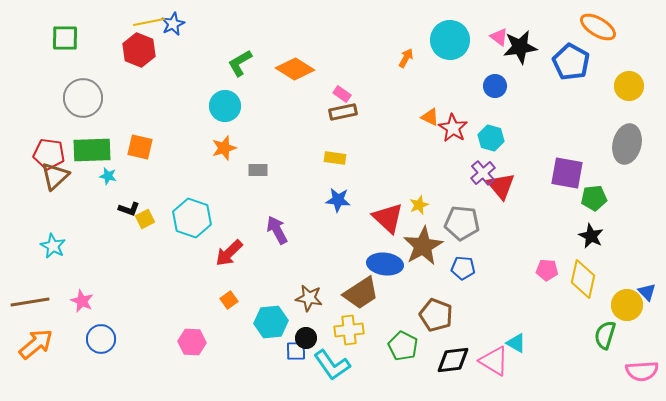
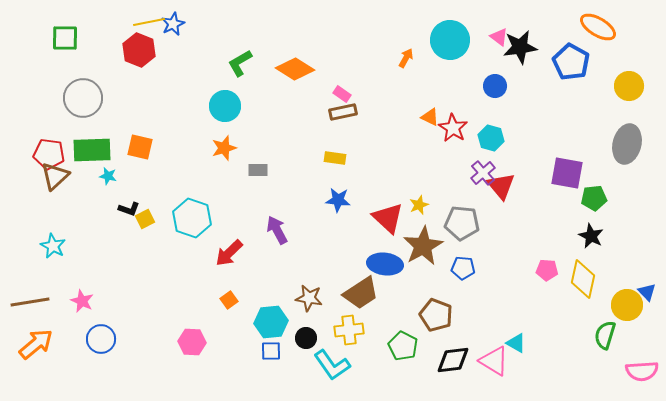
blue square at (296, 351): moved 25 px left
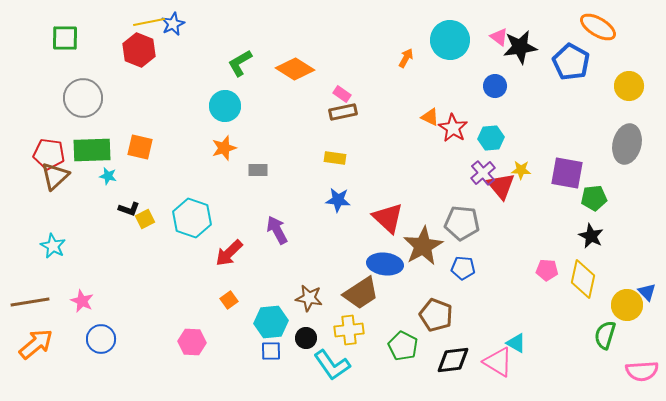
cyan hexagon at (491, 138): rotated 20 degrees counterclockwise
yellow star at (419, 205): moved 102 px right, 35 px up; rotated 24 degrees clockwise
pink triangle at (494, 361): moved 4 px right, 1 px down
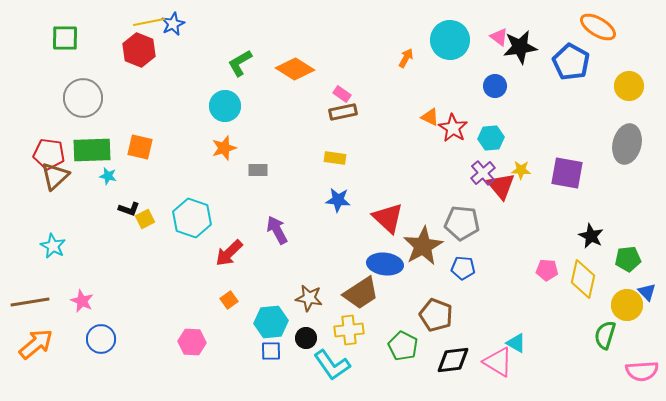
green pentagon at (594, 198): moved 34 px right, 61 px down
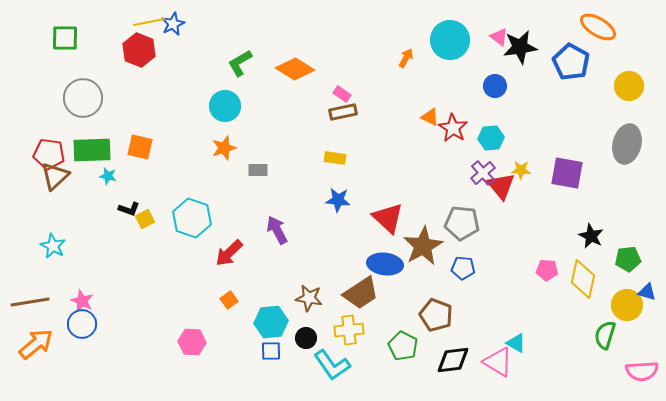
blue triangle at (647, 292): rotated 30 degrees counterclockwise
blue circle at (101, 339): moved 19 px left, 15 px up
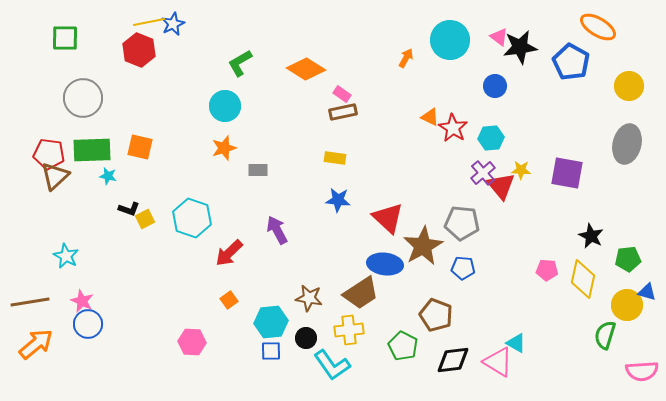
orange diamond at (295, 69): moved 11 px right
cyan star at (53, 246): moved 13 px right, 10 px down
blue circle at (82, 324): moved 6 px right
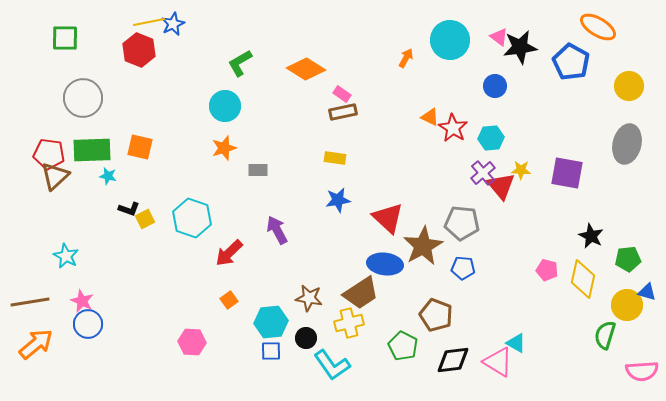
blue star at (338, 200): rotated 15 degrees counterclockwise
pink pentagon at (547, 270): rotated 10 degrees clockwise
yellow cross at (349, 330): moved 7 px up; rotated 8 degrees counterclockwise
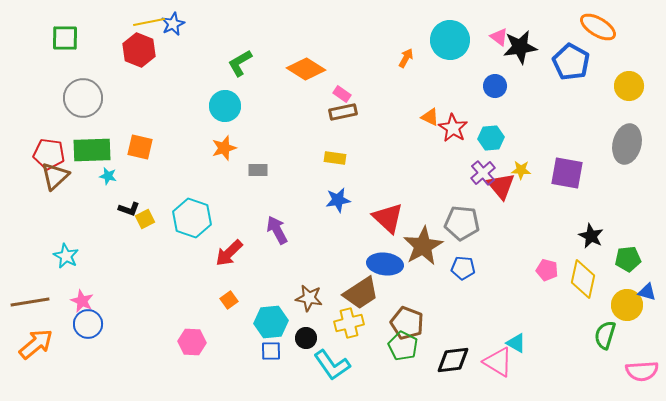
brown pentagon at (436, 315): moved 29 px left, 8 px down
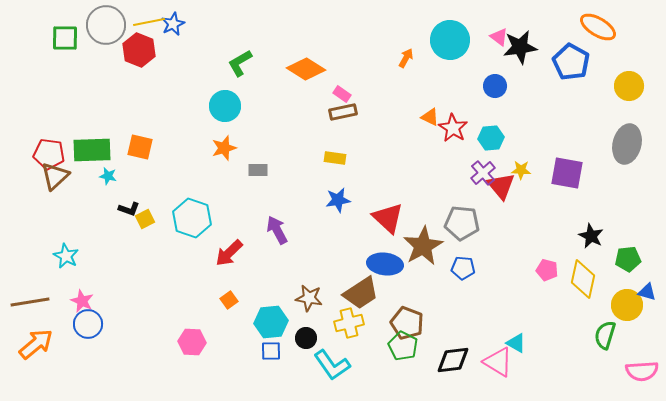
gray circle at (83, 98): moved 23 px right, 73 px up
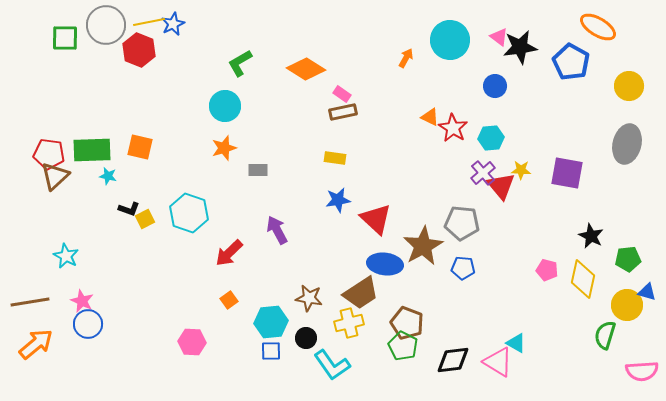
cyan hexagon at (192, 218): moved 3 px left, 5 px up
red triangle at (388, 218): moved 12 px left, 1 px down
